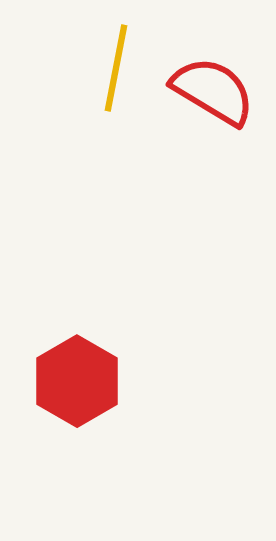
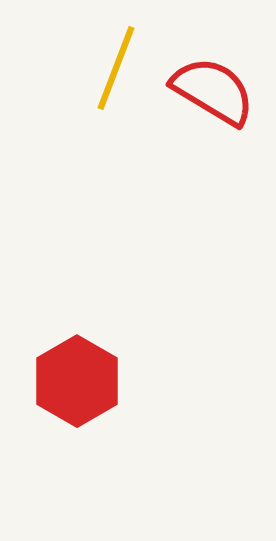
yellow line: rotated 10 degrees clockwise
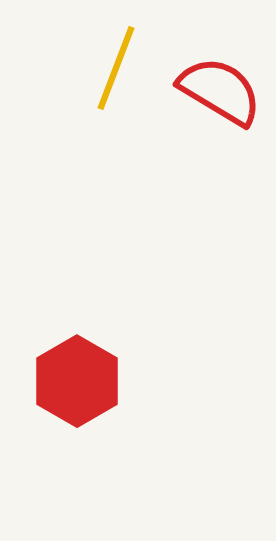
red semicircle: moved 7 px right
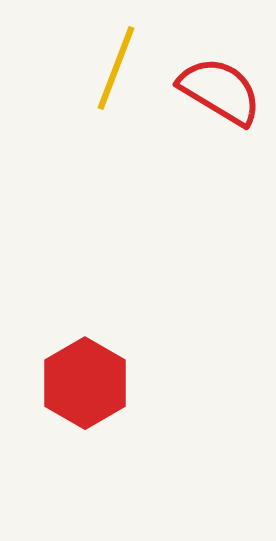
red hexagon: moved 8 px right, 2 px down
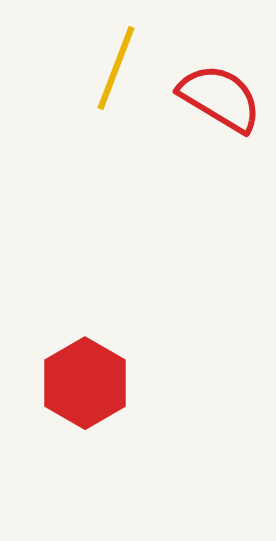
red semicircle: moved 7 px down
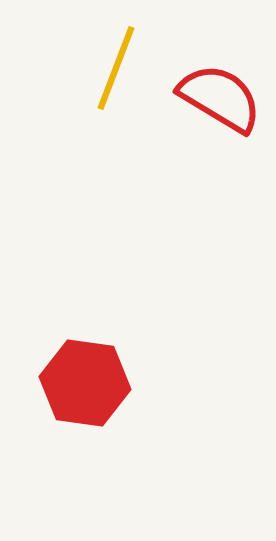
red hexagon: rotated 22 degrees counterclockwise
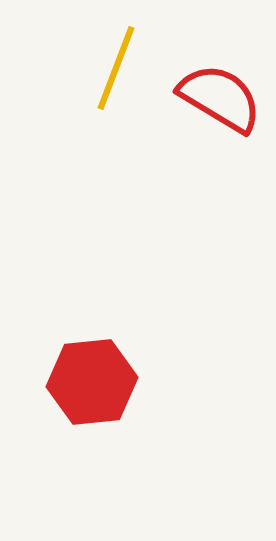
red hexagon: moved 7 px right, 1 px up; rotated 14 degrees counterclockwise
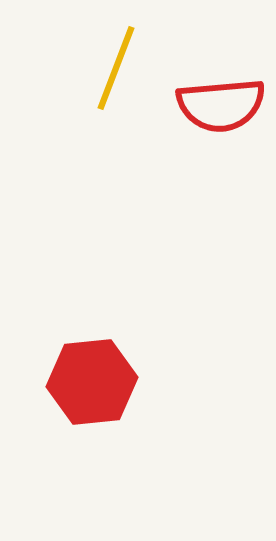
red semicircle: moved 1 px right, 7 px down; rotated 144 degrees clockwise
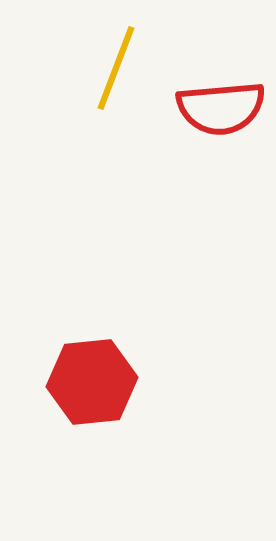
red semicircle: moved 3 px down
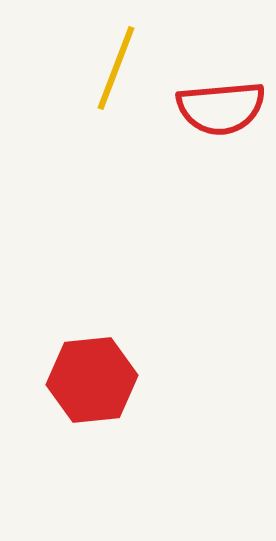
red hexagon: moved 2 px up
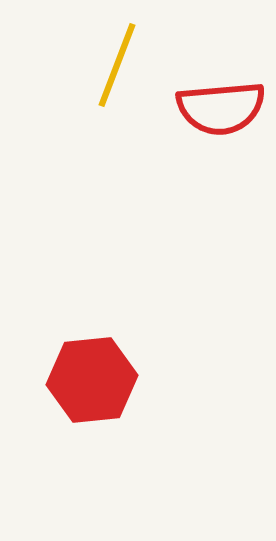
yellow line: moved 1 px right, 3 px up
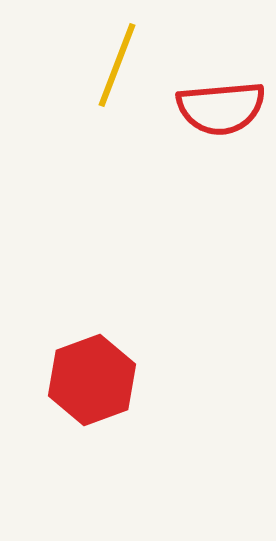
red hexagon: rotated 14 degrees counterclockwise
